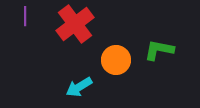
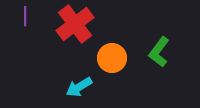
green L-shape: moved 2 px down; rotated 64 degrees counterclockwise
orange circle: moved 4 px left, 2 px up
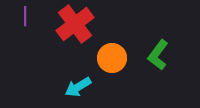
green L-shape: moved 1 px left, 3 px down
cyan arrow: moved 1 px left
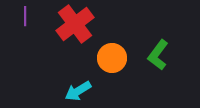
cyan arrow: moved 4 px down
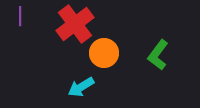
purple line: moved 5 px left
orange circle: moved 8 px left, 5 px up
cyan arrow: moved 3 px right, 4 px up
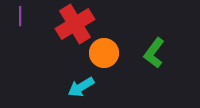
red cross: rotated 6 degrees clockwise
green L-shape: moved 4 px left, 2 px up
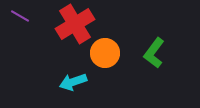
purple line: rotated 60 degrees counterclockwise
orange circle: moved 1 px right
cyan arrow: moved 8 px left, 5 px up; rotated 12 degrees clockwise
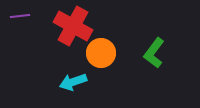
purple line: rotated 36 degrees counterclockwise
red cross: moved 2 px left, 2 px down; rotated 30 degrees counterclockwise
orange circle: moved 4 px left
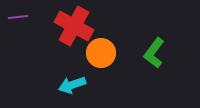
purple line: moved 2 px left, 1 px down
red cross: moved 1 px right
cyan arrow: moved 1 px left, 3 px down
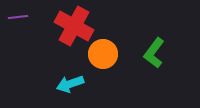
orange circle: moved 2 px right, 1 px down
cyan arrow: moved 2 px left, 1 px up
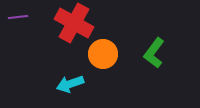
red cross: moved 3 px up
